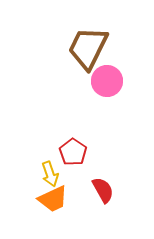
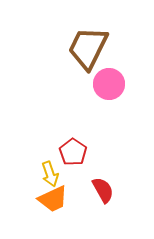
pink circle: moved 2 px right, 3 px down
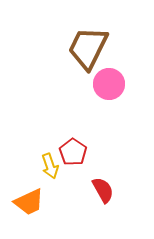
yellow arrow: moved 8 px up
orange trapezoid: moved 24 px left, 3 px down
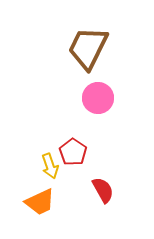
pink circle: moved 11 px left, 14 px down
orange trapezoid: moved 11 px right
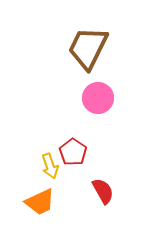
red semicircle: moved 1 px down
